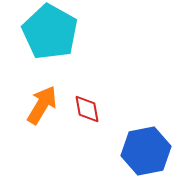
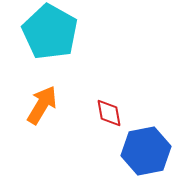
red diamond: moved 22 px right, 4 px down
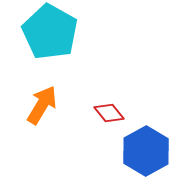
red diamond: rotated 28 degrees counterclockwise
blue hexagon: rotated 18 degrees counterclockwise
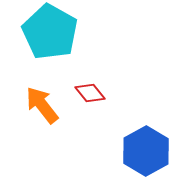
orange arrow: rotated 69 degrees counterclockwise
red diamond: moved 19 px left, 20 px up
